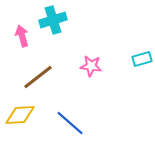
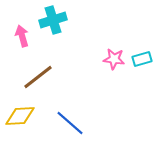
pink star: moved 23 px right, 7 px up
yellow diamond: moved 1 px down
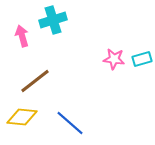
brown line: moved 3 px left, 4 px down
yellow diamond: moved 2 px right, 1 px down; rotated 8 degrees clockwise
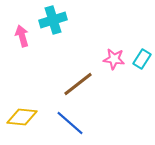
cyan rectangle: rotated 42 degrees counterclockwise
brown line: moved 43 px right, 3 px down
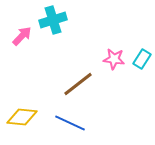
pink arrow: rotated 60 degrees clockwise
blue line: rotated 16 degrees counterclockwise
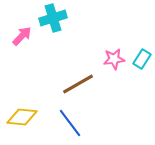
cyan cross: moved 2 px up
pink star: rotated 15 degrees counterclockwise
brown line: rotated 8 degrees clockwise
blue line: rotated 28 degrees clockwise
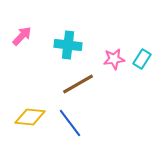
cyan cross: moved 15 px right, 27 px down; rotated 24 degrees clockwise
yellow diamond: moved 8 px right
